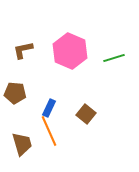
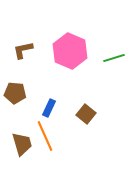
orange line: moved 4 px left, 5 px down
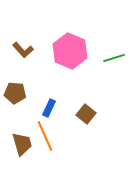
brown L-shape: rotated 120 degrees counterclockwise
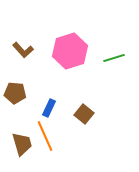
pink hexagon: rotated 20 degrees clockwise
brown square: moved 2 px left
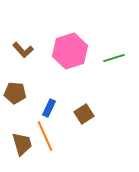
brown square: rotated 18 degrees clockwise
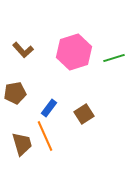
pink hexagon: moved 4 px right, 1 px down
brown pentagon: rotated 15 degrees counterclockwise
blue rectangle: rotated 12 degrees clockwise
